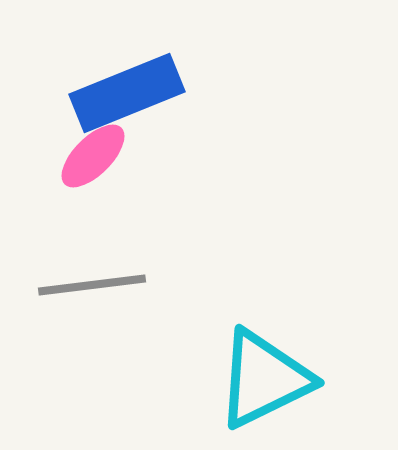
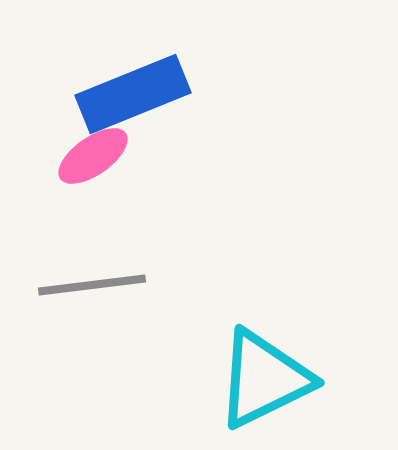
blue rectangle: moved 6 px right, 1 px down
pink ellipse: rotated 10 degrees clockwise
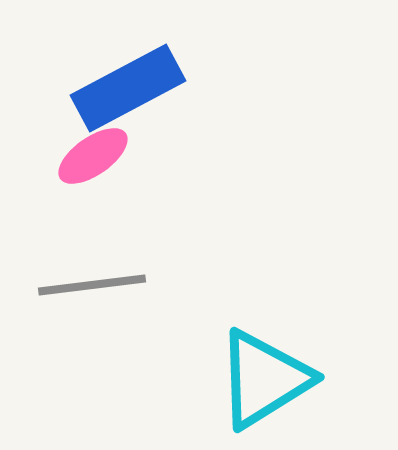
blue rectangle: moved 5 px left, 6 px up; rotated 6 degrees counterclockwise
cyan triangle: rotated 6 degrees counterclockwise
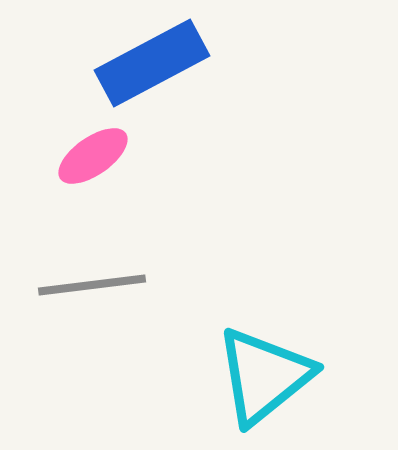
blue rectangle: moved 24 px right, 25 px up
cyan triangle: moved 3 px up; rotated 7 degrees counterclockwise
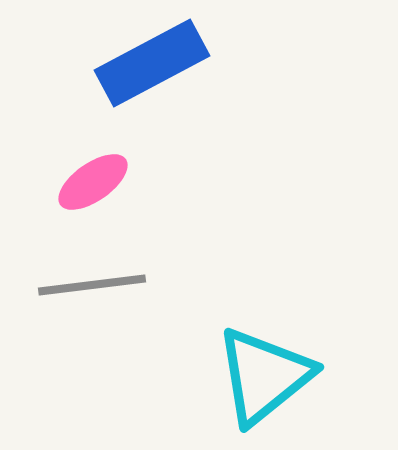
pink ellipse: moved 26 px down
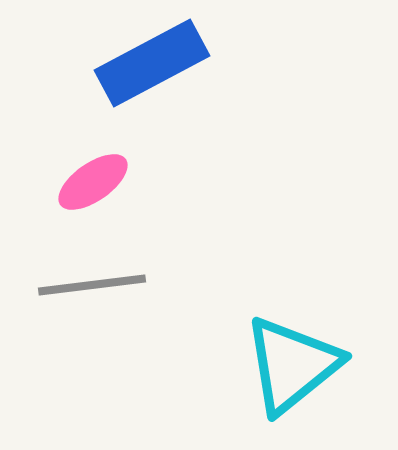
cyan triangle: moved 28 px right, 11 px up
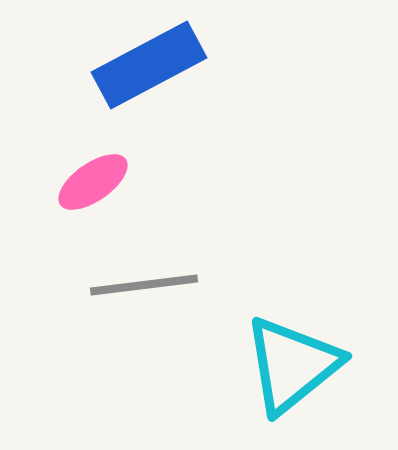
blue rectangle: moved 3 px left, 2 px down
gray line: moved 52 px right
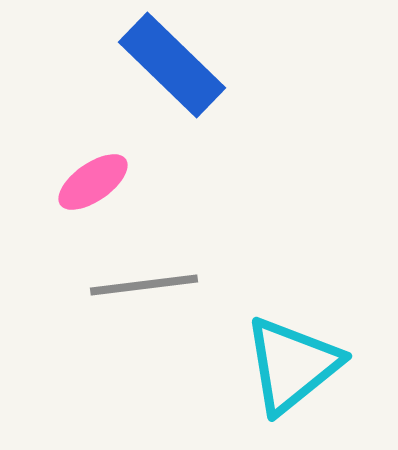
blue rectangle: moved 23 px right; rotated 72 degrees clockwise
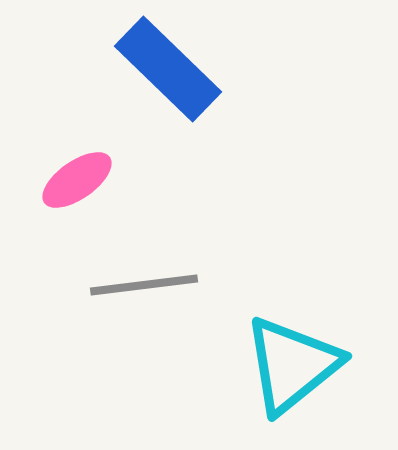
blue rectangle: moved 4 px left, 4 px down
pink ellipse: moved 16 px left, 2 px up
